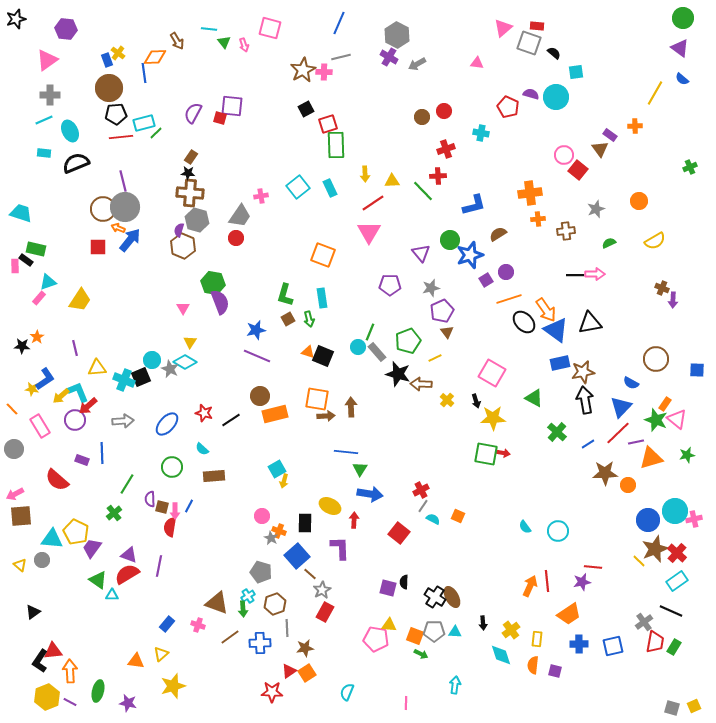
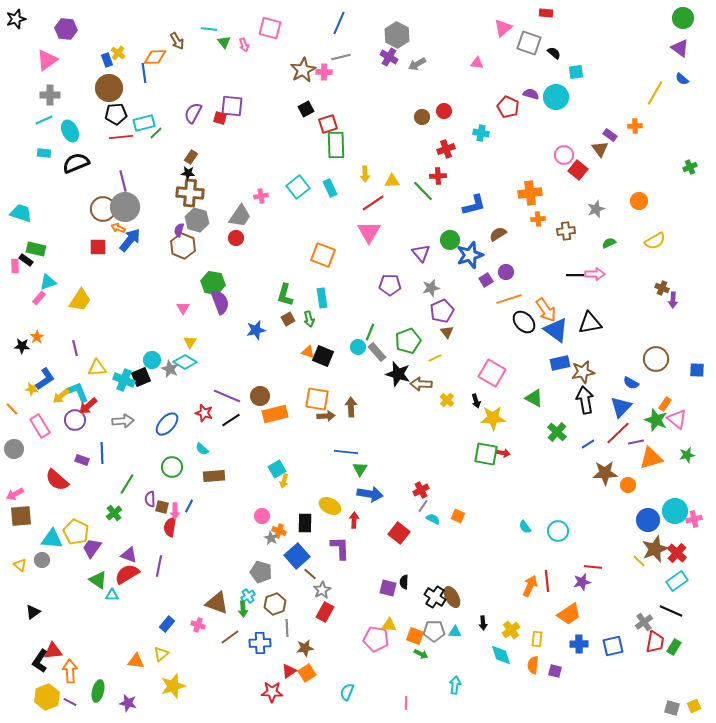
red rectangle at (537, 26): moved 9 px right, 13 px up
purple line at (257, 356): moved 30 px left, 40 px down
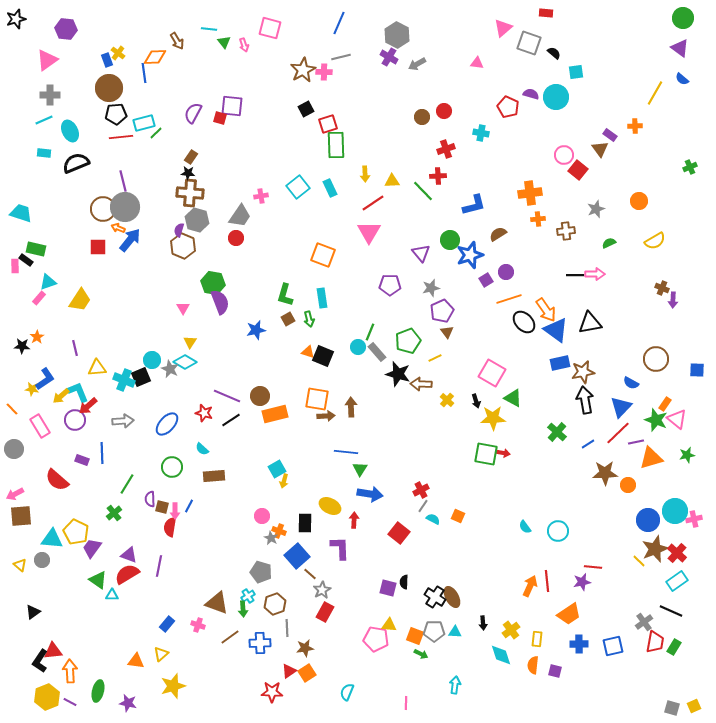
green triangle at (534, 398): moved 21 px left
